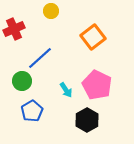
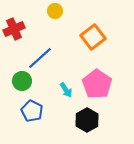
yellow circle: moved 4 px right
pink pentagon: moved 1 px up; rotated 8 degrees clockwise
blue pentagon: rotated 15 degrees counterclockwise
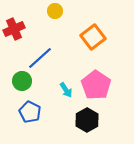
pink pentagon: moved 1 px left, 1 px down
blue pentagon: moved 2 px left, 1 px down
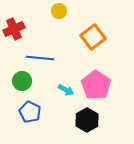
yellow circle: moved 4 px right
blue line: rotated 48 degrees clockwise
cyan arrow: rotated 28 degrees counterclockwise
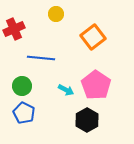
yellow circle: moved 3 px left, 3 px down
blue line: moved 1 px right
green circle: moved 5 px down
blue pentagon: moved 6 px left, 1 px down
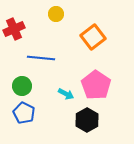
cyan arrow: moved 4 px down
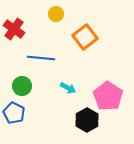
red cross: rotated 30 degrees counterclockwise
orange square: moved 8 px left
pink pentagon: moved 12 px right, 11 px down
cyan arrow: moved 2 px right, 6 px up
blue pentagon: moved 10 px left
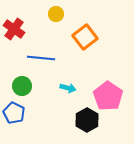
cyan arrow: rotated 14 degrees counterclockwise
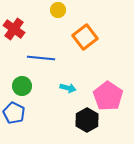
yellow circle: moved 2 px right, 4 px up
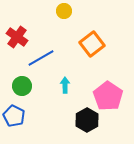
yellow circle: moved 6 px right, 1 px down
red cross: moved 3 px right, 8 px down
orange square: moved 7 px right, 7 px down
blue line: rotated 36 degrees counterclockwise
cyan arrow: moved 3 px left, 3 px up; rotated 105 degrees counterclockwise
blue pentagon: moved 3 px down
